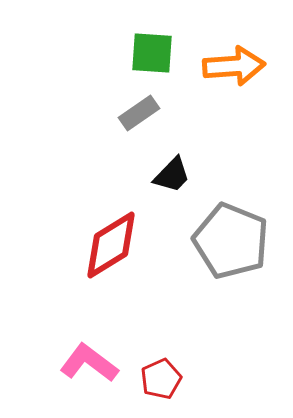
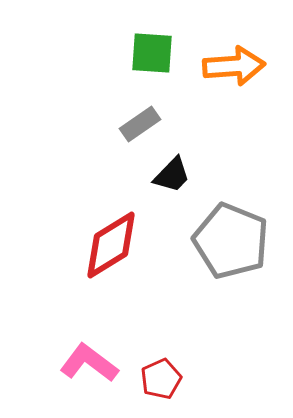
gray rectangle: moved 1 px right, 11 px down
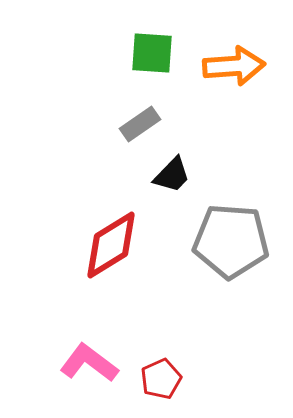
gray pentagon: rotated 18 degrees counterclockwise
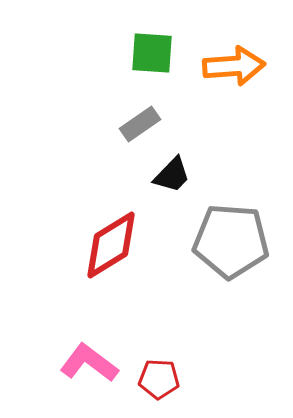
red pentagon: moved 2 px left; rotated 27 degrees clockwise
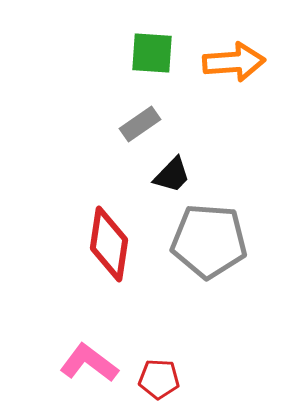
orange arrow: moved 4 px up
gray pentagon: moved 22 px left
red diamond: moved 2 px left, 1 px up; rotated 50 degrees counterclockwise
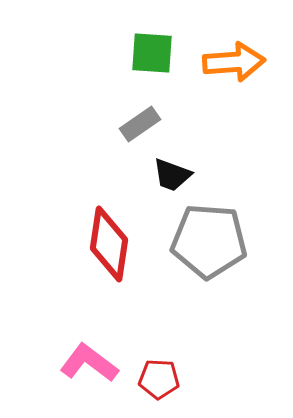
black trapezoid: rotated 66 degrees clockwise
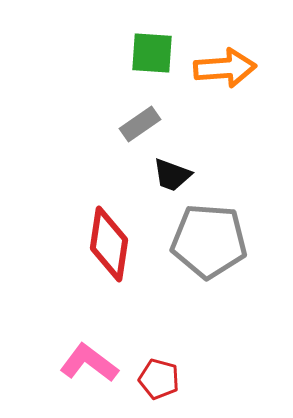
orange arrow: moved 9 px left, 6 px down
red pentagon: rotated 12 degrees clockwise
